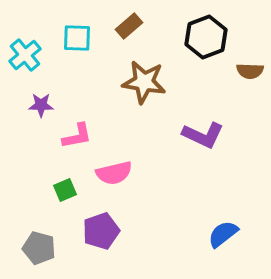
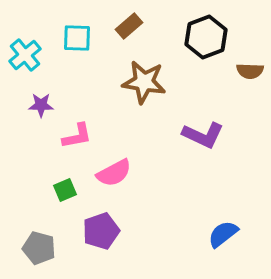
pink semicircle: rotated 15 degrees counterclockwise
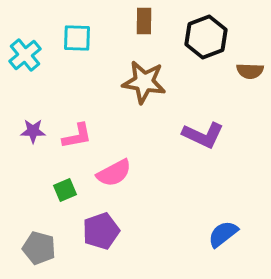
brown rectangle: moved 15 px right, 5 px up; rotated 48 degrees counterclockwise
purple star: moved 8 px left, 26 px down
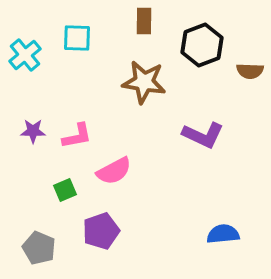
black hexagon: moved 4 px left, 8 px down
pink semicircle: moved 2 px up
blue semicircle: rotated 32 degrees clockwise
gray pentagon: rotated 8 degrees clockwise
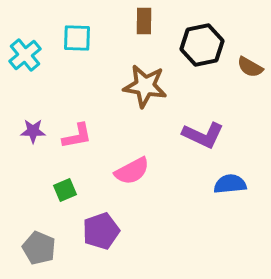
black hexagon: rotated 9 degrees clockwise
brown semicircle: moved 4 px up; rotated 28 degrees clockwise
brown star: moved 1 px right, 4 px down
pink semicircle: moved 18 px right
blue semicircle: moved 7 px right, 50 px up
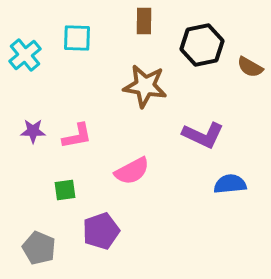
green square: rotated 15 degrees clockwise
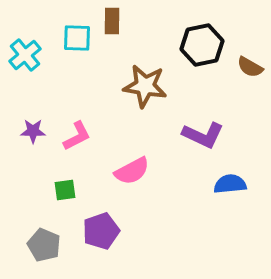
brown rectangle: moved 32 px left
pink L-shape: rotated 16 degrees counterclockwise
gray pentagon: moved 5 px right, 3 px up
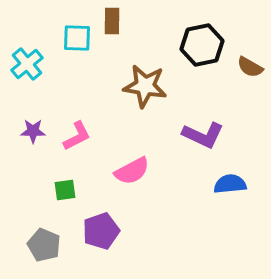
cyan cross: moved 2 px right, 9 px down
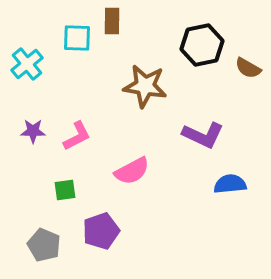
brown semicircle: moved 2 px left, 1 px down
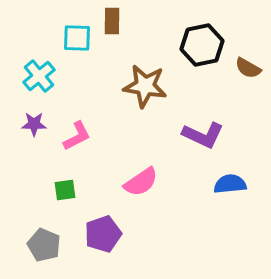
cyan cross: moved 12 px right, 12 px down
purple star: moved 1 px right, 7 px up
pink semicircle: moved 9 px right, 11 px down; rotated 6 degrees counterclockwise
purple pentagon: moved 2 px right, 3 px down
